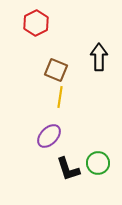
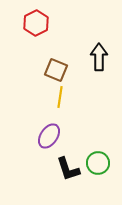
purple ellipse: rotated 10 degrees counterclockwise
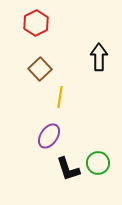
brown square: moved 16 px left, 1 px up; rotated 25 degrees clockwise
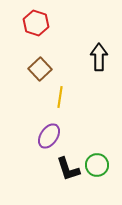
red hexagon: rotated 15 degrees counterclockwise
green circle: moved 1 px left, 2 px down
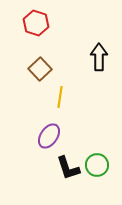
black L-shape: moved 1 px up
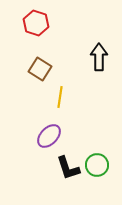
brown square: rotated 15 degrees counterclockwise
purple ellipse: rotated 10 degrees clockwise
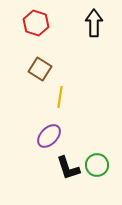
black arrow: moved 5 px left, 34 px up
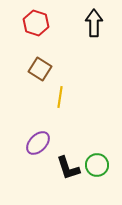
purple ellipse: moved 11 px left, 7 px down
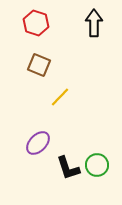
brown square: moved 1 px left, 4 px up; rotated 10 degrees counterclockwise
yellow line: rotated 35 degrees clockwise
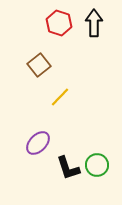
red hexagon: moved 23 px right
brown square: rotated 30 degrees clockwise
